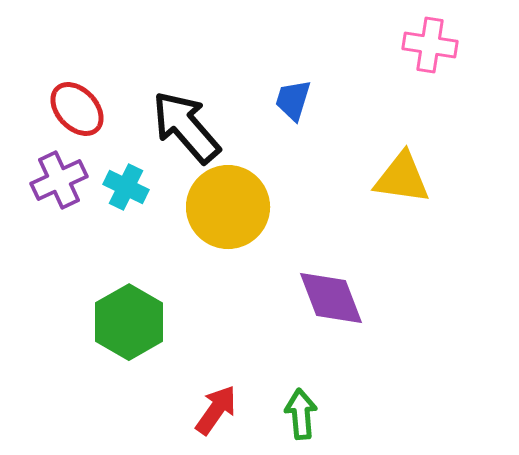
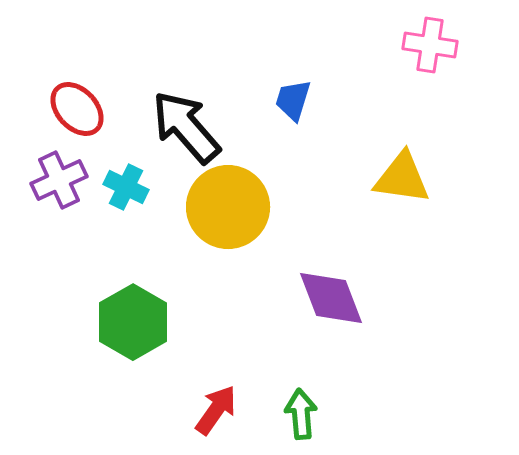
green hexagon: moved 4 px right
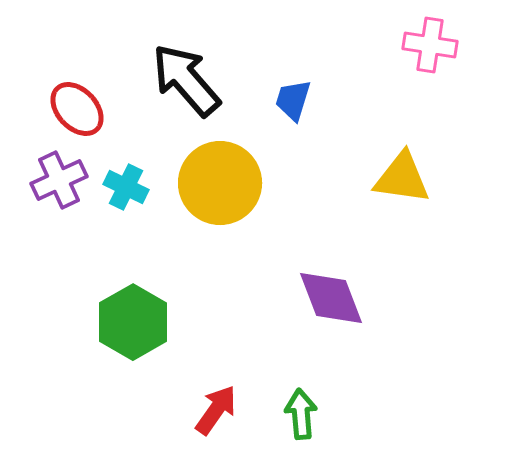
black arrow: moved 47 px up
yellow circle: moved 8 px left, 24 px up
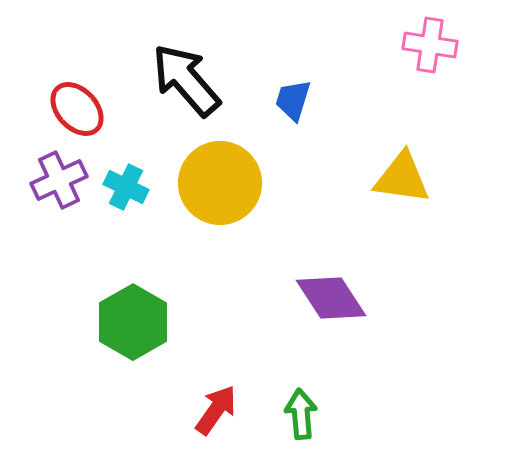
purple diamond: rotated 12 degrees counterclockwise
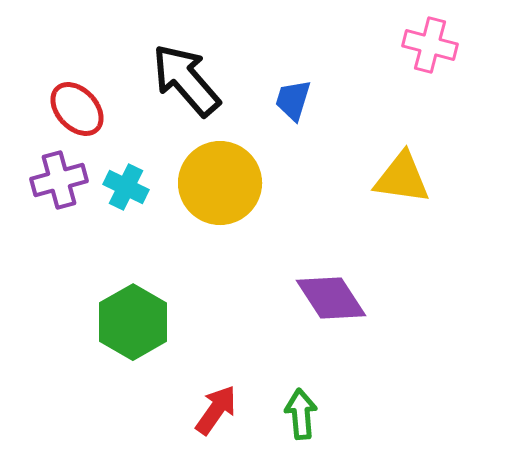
pink cross: rotated 6 degrees clockwise
purple cross: rotated 10 degrees clockwise
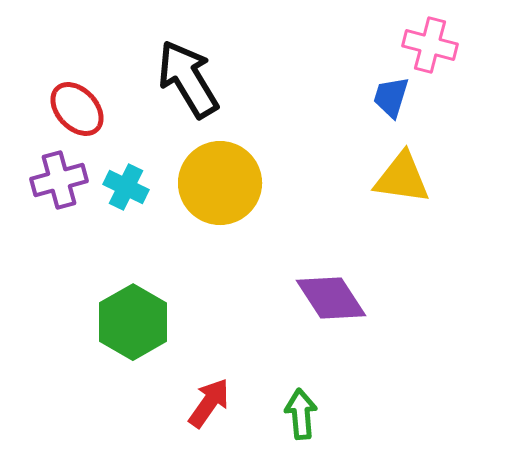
black arrow: moved 2 px right, 1 px up; rotated 10 degrees clockwise
blue trapezoid: moved 98 px right, 3 px up
red arrow: moved 7 px left, 7 px up
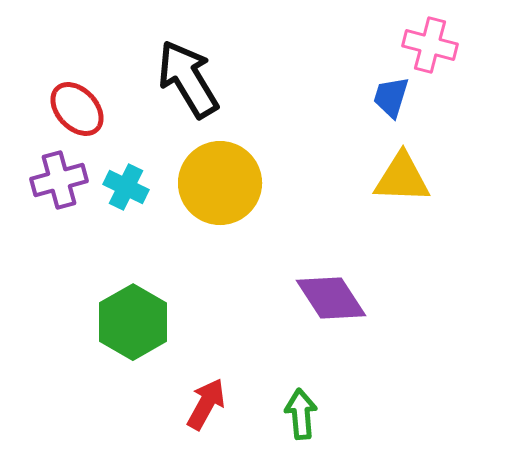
yellow triangle: rotated 6 degrees counterclockwise
red arrow: moved 3 px left, 1 px down; rotated 6 degrees counterclockwise
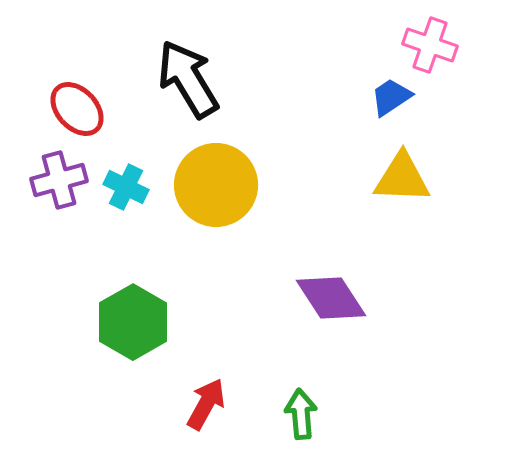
pink cross: rotated 4 degrees clockwise
blue trapezoid: rotated 39 degrees clockwise
yellow circle: moved 4 px left, 2 px down
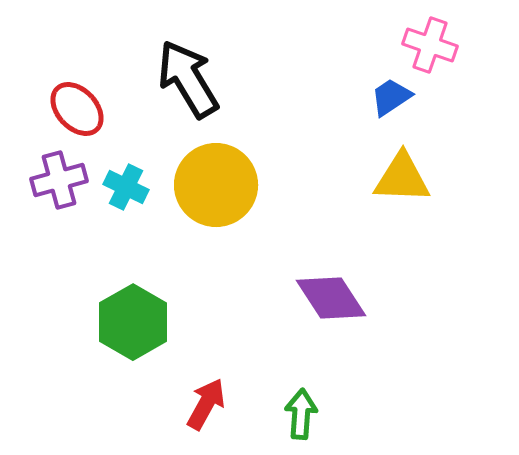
green arrow: rotated 9 degrees clockwise
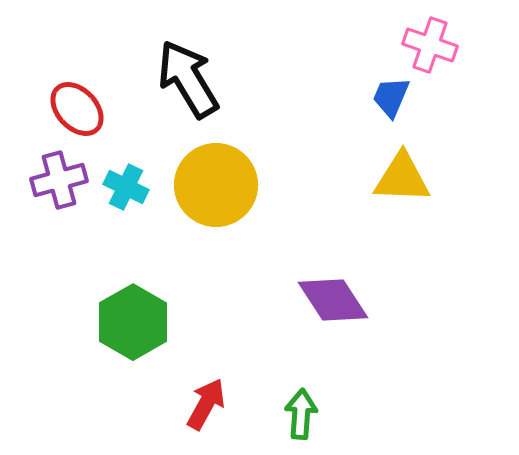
blue trapezoid: rotated 33 degrees counterclockwise
purple diamond: moved 2 px right, 2 px down
